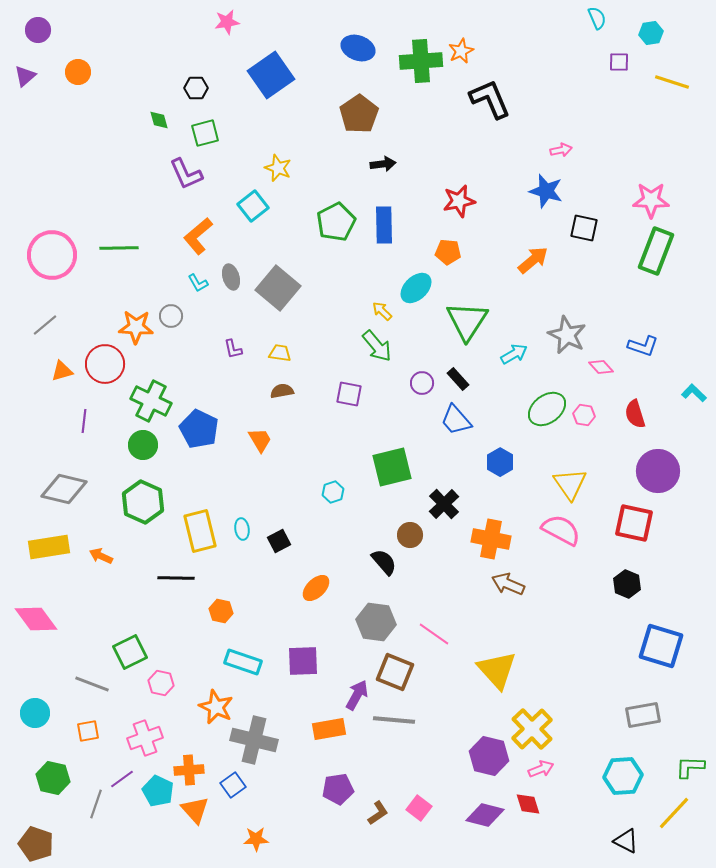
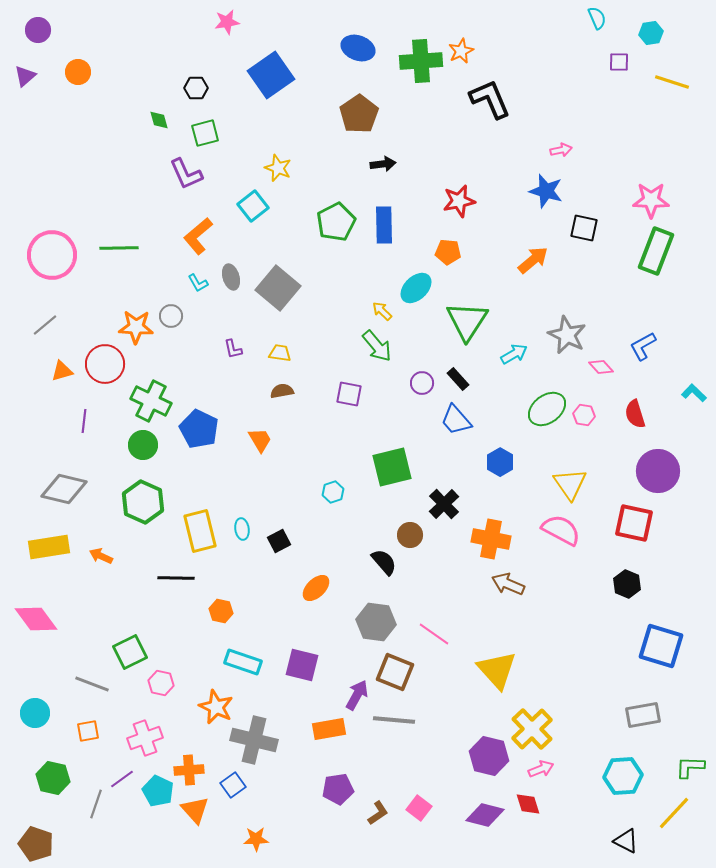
blue L-shape at (643, 346): rotated 132 degrees clockwise
purple square at (303, 661): moved 1 px left, 4 px down; rotated 16 degrees clockwise
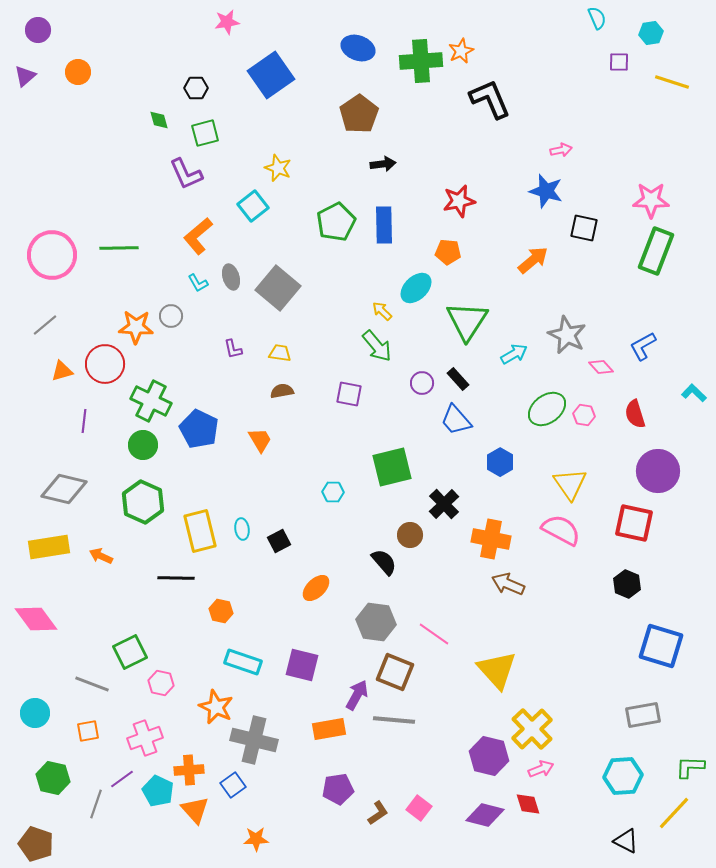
cyan hexagon at (333, 492): rotated 20 degrees clockwise
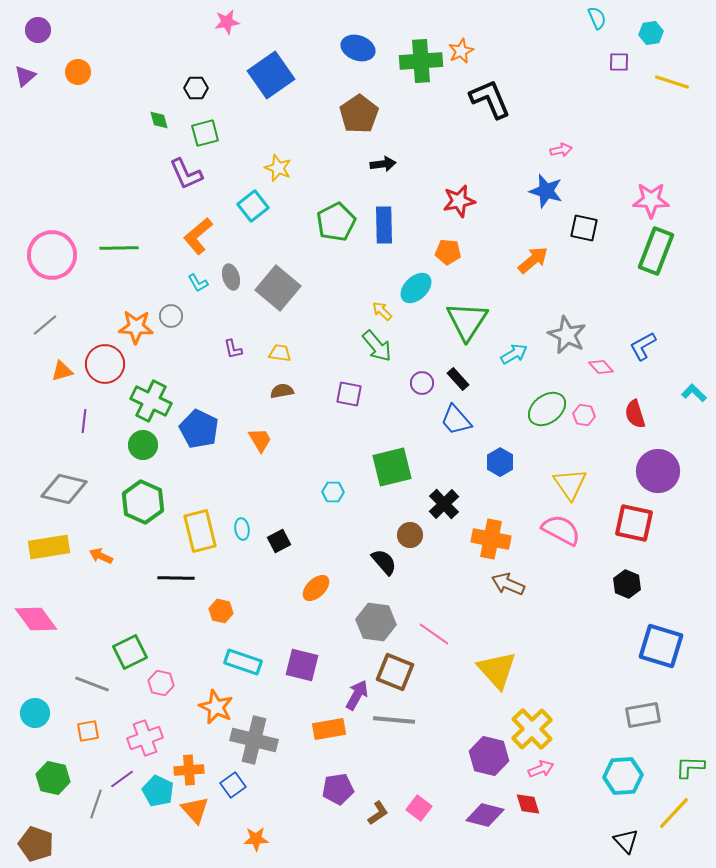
black triangle at (626, 841): rotated 20 degrees clockwise
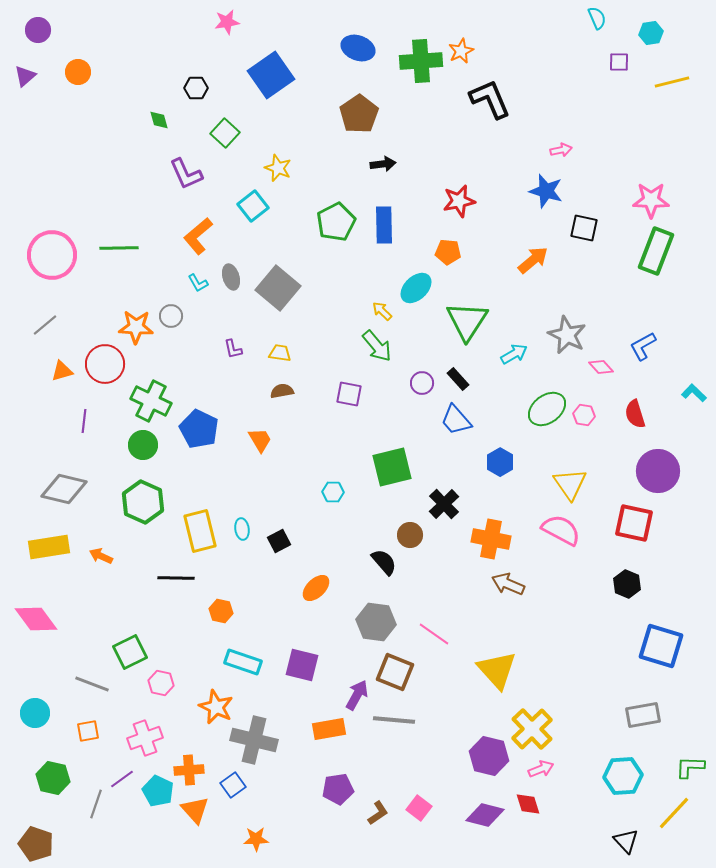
yellow line at (672, 82): rotated 32 degrees counterclockwise
green square at (205, 133): moved 20 px right; rotated 32 degrees counterclockwise
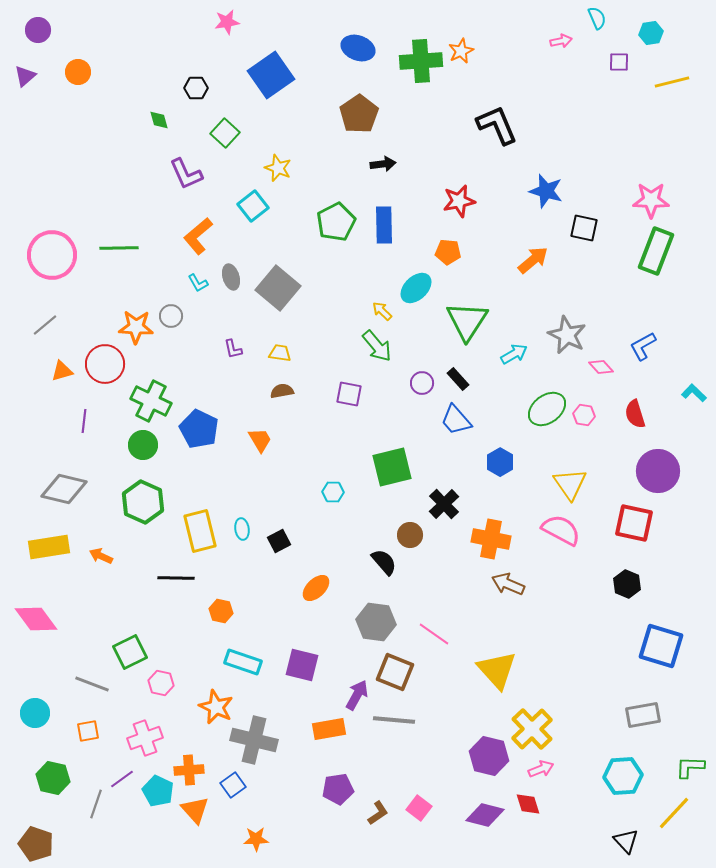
black L-shape at (490, 99): moved 7 px right, 26 px down
pink arrow at (561, 150): moved 109 px up
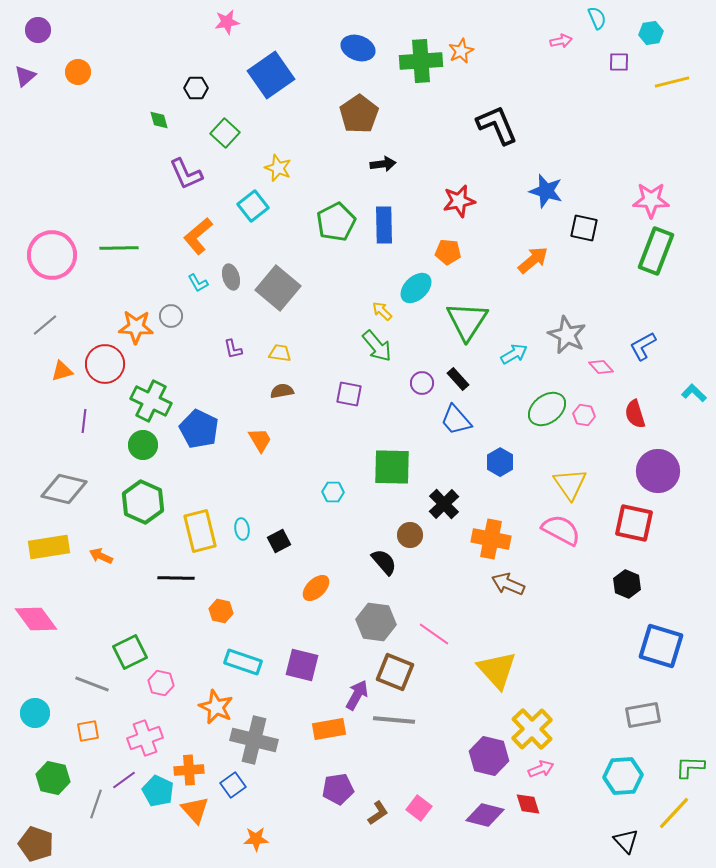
green square at (392, 467): rotated 15 degrees clockwise
purple line at (122, 779): moved 2 px right, 1 px down
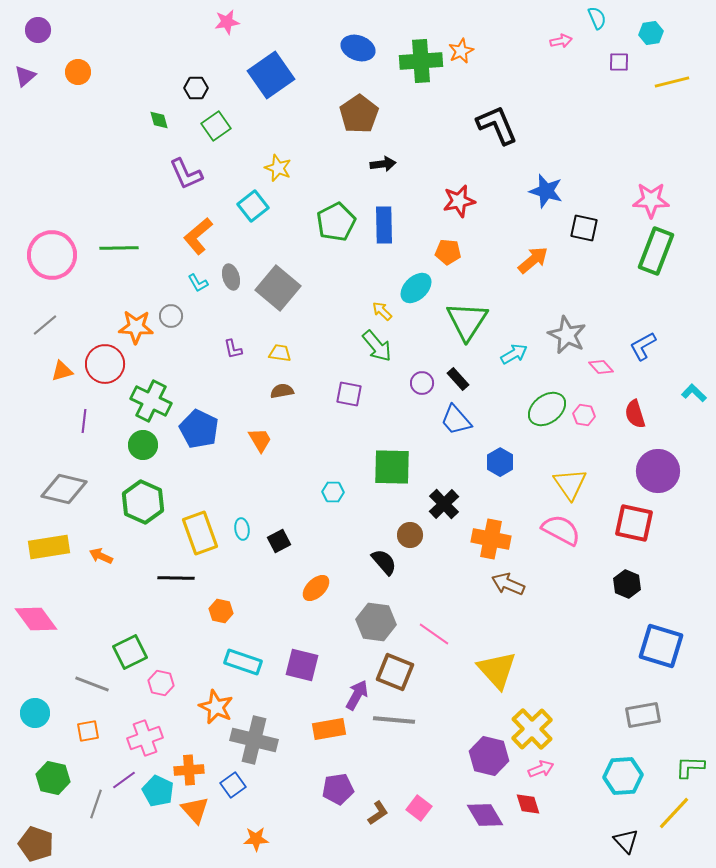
green square at (225, 133): moved 9 px left, 7 px up; rotated 12 degrees clockwise
yellow rectangle at (200, 531): moved 2 px down; rotated 6 degrees counterclockwise
purple diamond at (485, 815): rotated 45 degrees clockwise
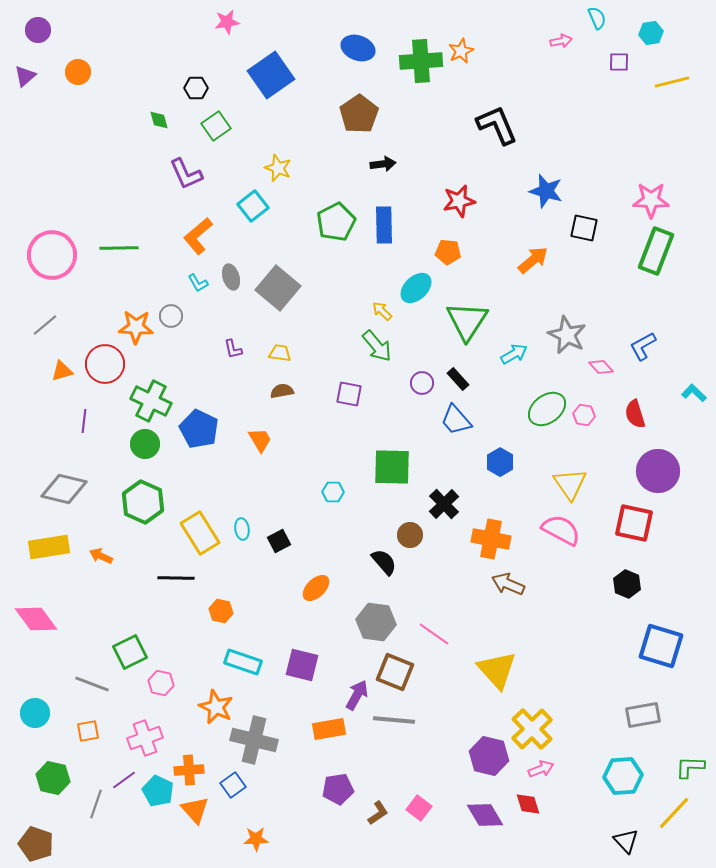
green circle at (143, 445): moved 2 px right, 1 px up
yellow rectangle at (200, 533): rotated 12 degrees counterclockwise
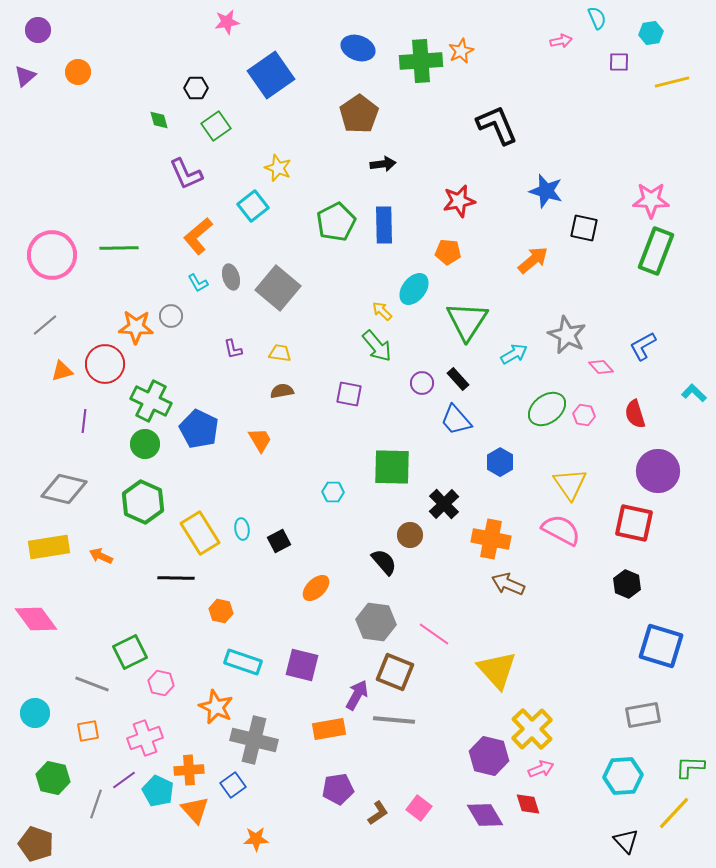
cyan ellipse at (416, 288): moved 2 px left, 1 px down; rotated 8 degrees counterclockwise
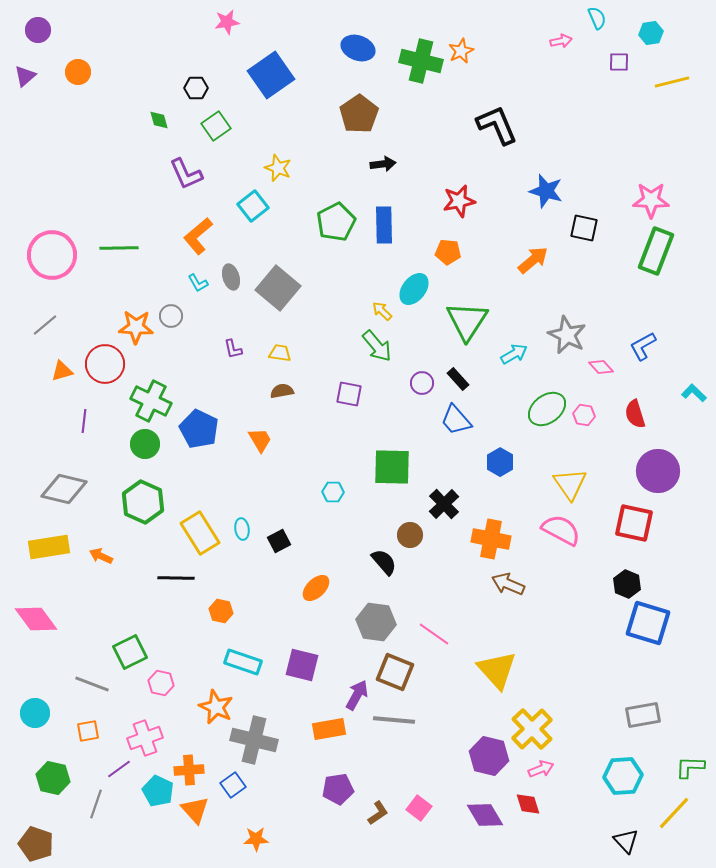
green cross at (421, 61): rotated 18 degrees clockwise
blue square at (661, 646): moved 13 px left, 23 px up
purple line at (124, 780): moved 5 px left, 11 px up
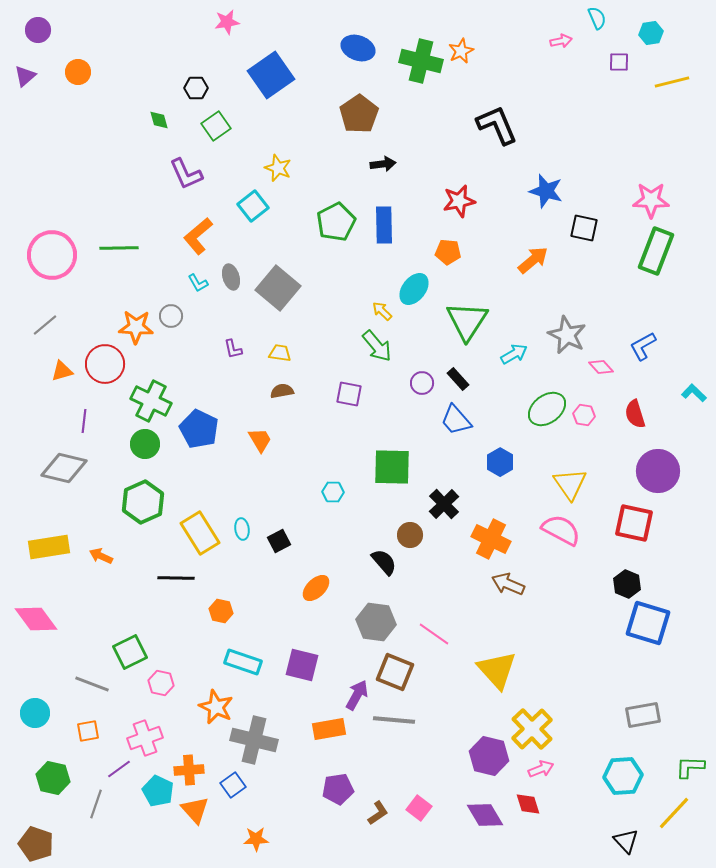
gray diamond at (64, 489): moved 21 px up
green hexagon at (143, 502): rotated 12 degrees clockwise
orange cross at (491, 539): rotated 15 degrees clockwise
